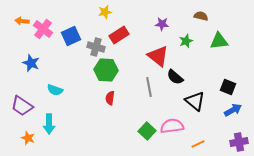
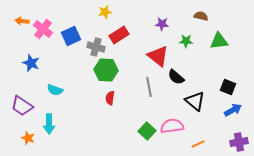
green star: rotated 24 degrees clockwise
black semicircle: moved 1 px right
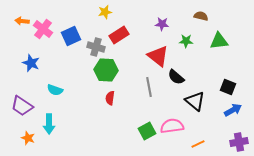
green square: rotated 18 degrees clockwise
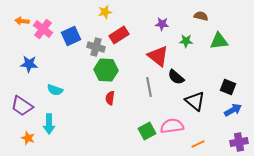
blue star: moved 2 px left, 1 px down; rotated 18 degrees counterclockwise
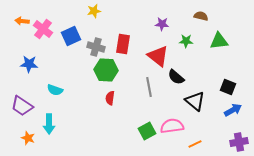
yellow star: moved 11 px left, 1 px up
red rectangle: moved 4 px right, 9 px down; rotated 48 degrees counterclockwise
orange line: moved 3 px left
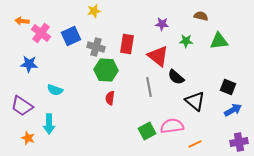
pink cross: moved 2 px left, 4 px down
red rectangle: moved 4 px right
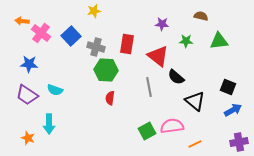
blue square: rotated 18 degrees counterclockwise
purple trapezoid: moved 5 px right, 11 px up
